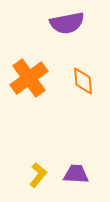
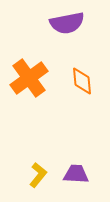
orange diamond: moved 1 px left
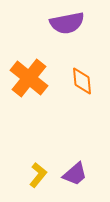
orange cross: rotated 15 degrees counterclockwise
purple trapezoid: moved 1 px left; rotated 136 degrees clockwise
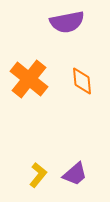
purple semicircle: moved 1 px up
orange cross: moved 1 px down
